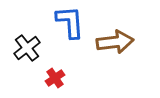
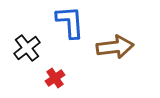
brown arrow: moved 5 px down
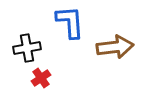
black cross: rotated 28 degrees clockwise
red cross: moved 14 px left
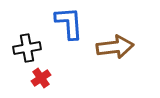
blue L-shape: moved 1 px left, 1 px down
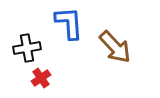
brown arrow: rotated 54 degrees clockwise
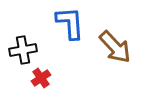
blue L-shape: moved 1 px right
black cross: moved 4 px left, 2 px down
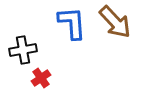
blue L-shape: moved 2 px right
brown arrow: moved 25 px up
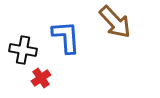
blue L-shape: moved 6 px left, 14 px down
black cross: rotated 20 degrees clockwise
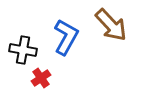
brown arrow: moved 4 px left, 3 px down
blue L-shape: rotated 33 degrees clockwise
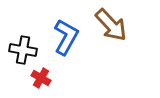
red cross: rotated 24 degrees counterclockwise
